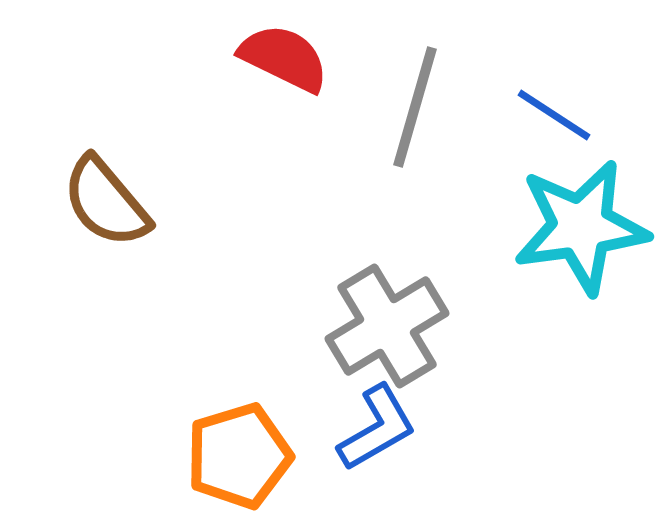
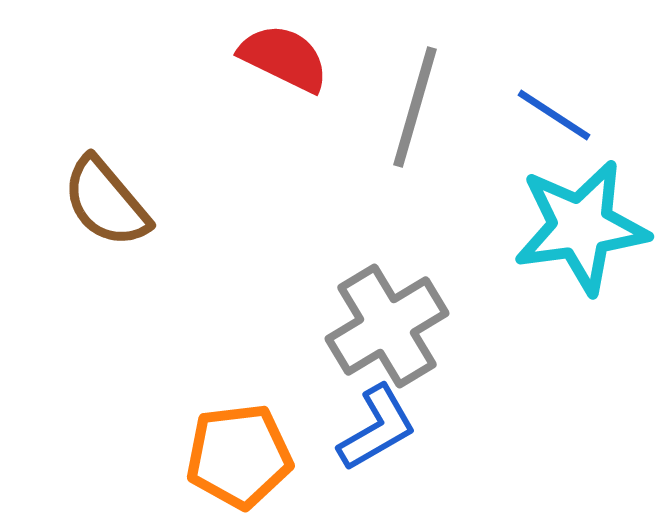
orange pentagon: rotated 10 degrees clockwise
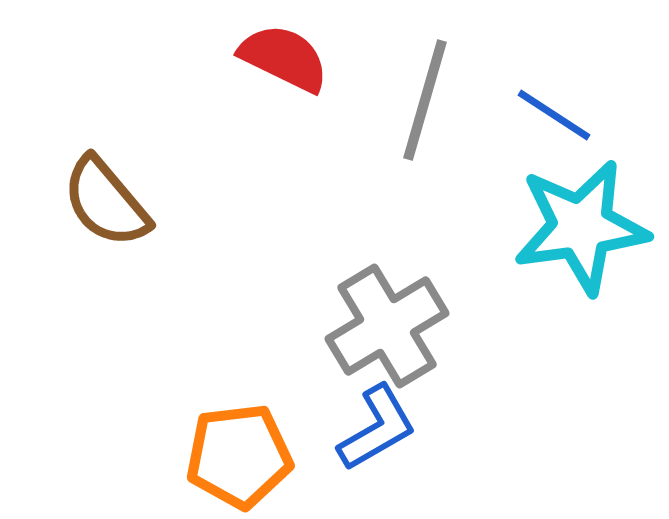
gray line: moved 10 px right, 7 px up
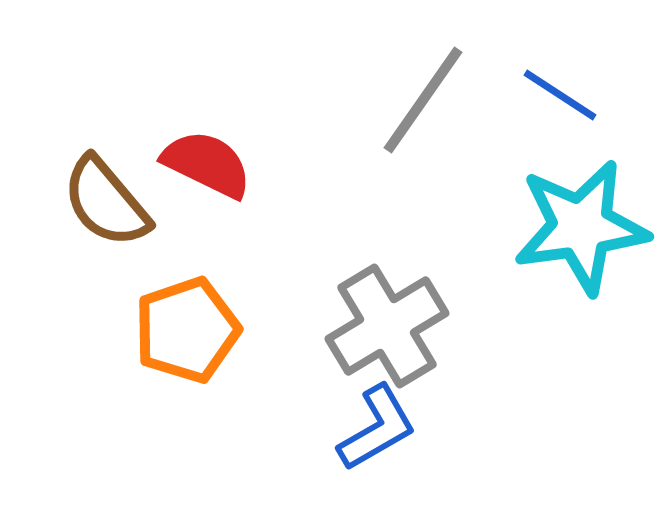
red semicircle: moved 77 px left, 106 px down
gray line: moved 2 px left; rotated 19 degrees clockwise
blue line: moved 6 px right, 20 px up
orange pentagon: moved 52 px left, 126 px up; rotated 12 degrees counterclockwise
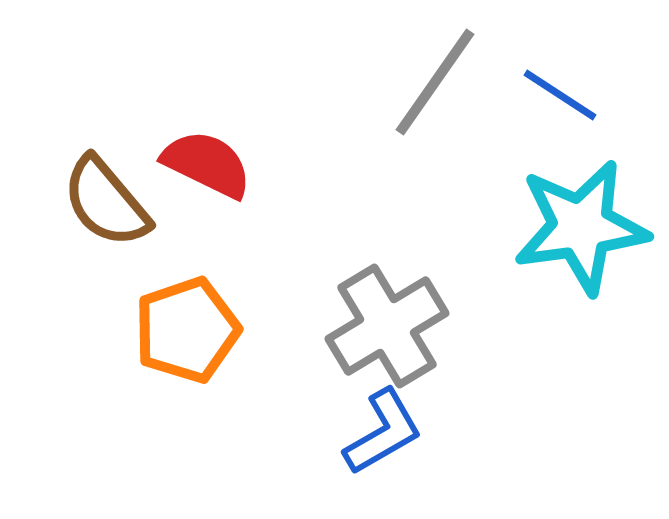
gray line: moved 12 px right, 18 px up
blue L-shape: moved 6 px right, 4 px down
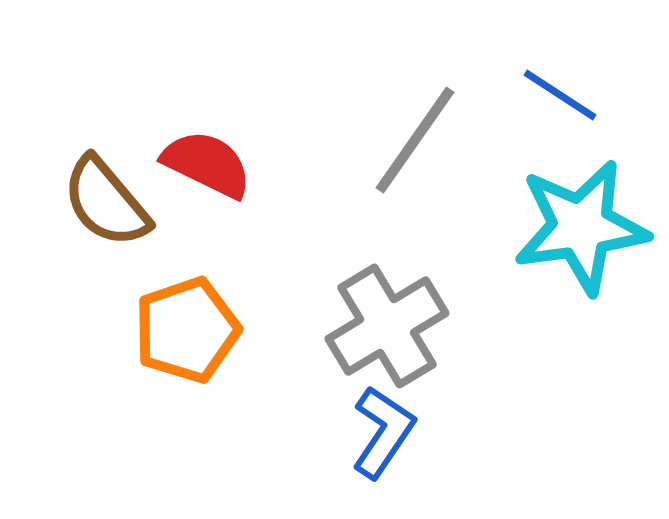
gray line: moved 20 px left, 58 px down
blue L-shape: rotated 26 degrees counterclockwise
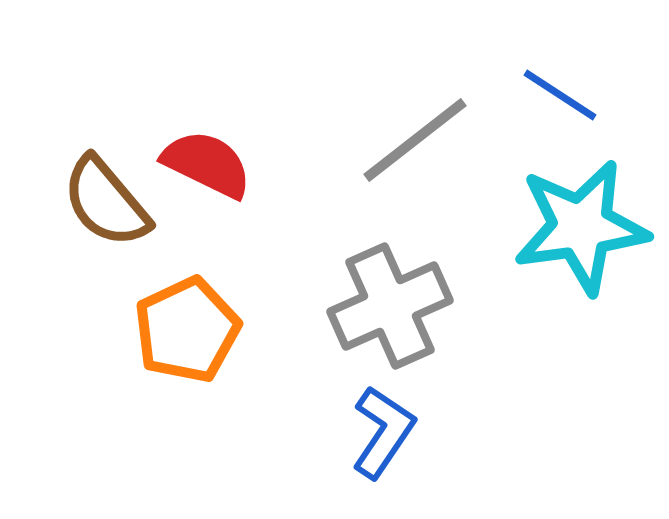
gray line: rotated 17 degrees clockwise
gray cross: moved 3 px right, 20 px up; rotated 7 degrees clockwise
orange pentagon: rotated 6 degrees counterclockwise
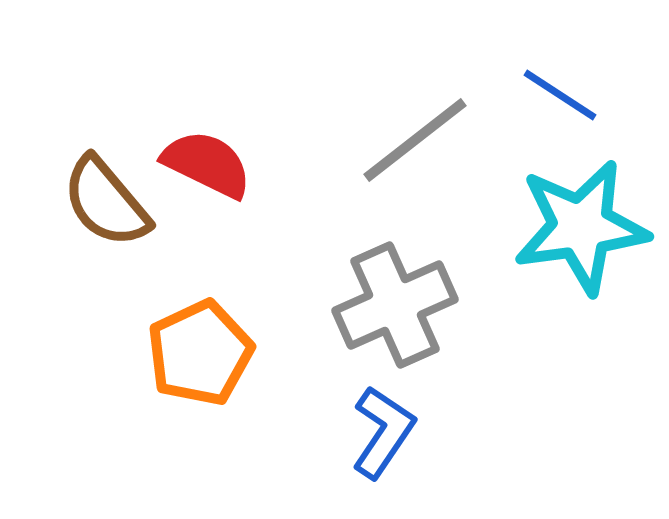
gray cross: moved 5 px right, 1 px up
orange pentagon: moved 13 px right, 23 px down
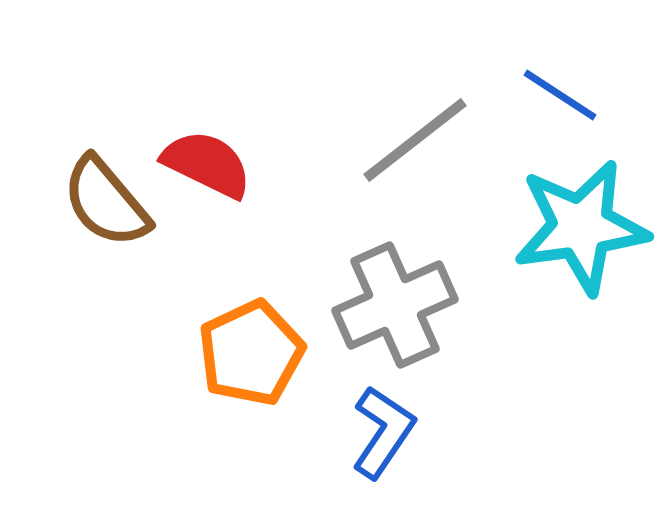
orange pentagon: moved 51 px right
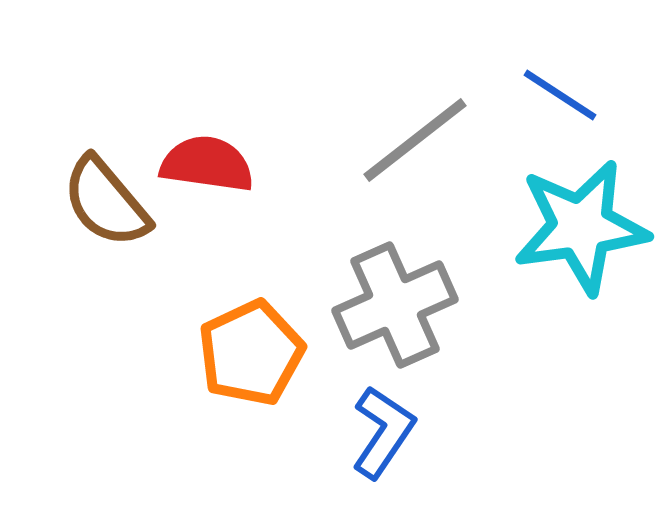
red semicircle: rotated 18 degrees counterclockwise
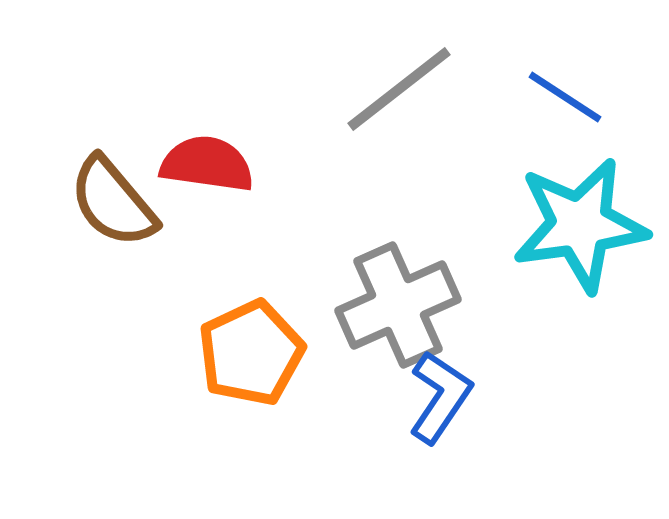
blue line: moved 5 px right, 2 px down
gray line: moved 16 px left, 51 px up
brown semicircle: moved 7 px right
cyan star: moved 1 px left, 2 px up
gray cross: moved 3 px right
blue L-shape: moved 57 px right, 35 px up
